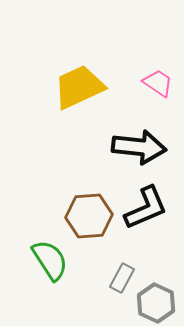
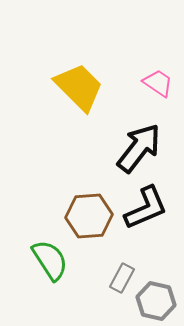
yellow trapezoid: rotated 70 degrees clockwise
black arrow: moved 1 px down; rotated 58 degrees counterclockwise
gray hexagon: moved 2 px up; rotated 12 degrees counterclockwise
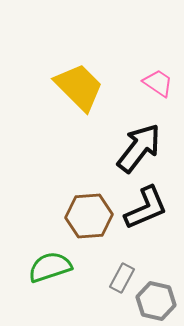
green semicircle: moved 7 px down; rotated 75 degrees counterclockwise
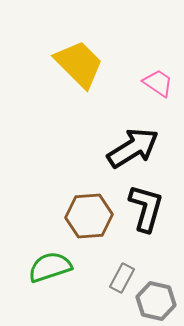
yellow trapezoid: moved 23 px up
black arrow: moved 6 px left; rotated 20 degrees clockwise
black L-shape: rotated 51 degrees counterclockwise
